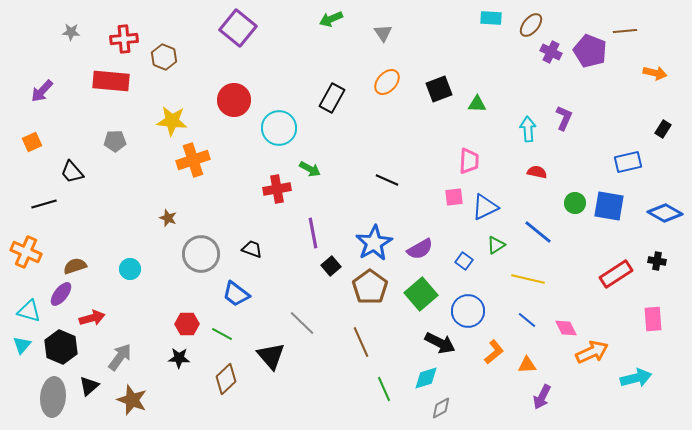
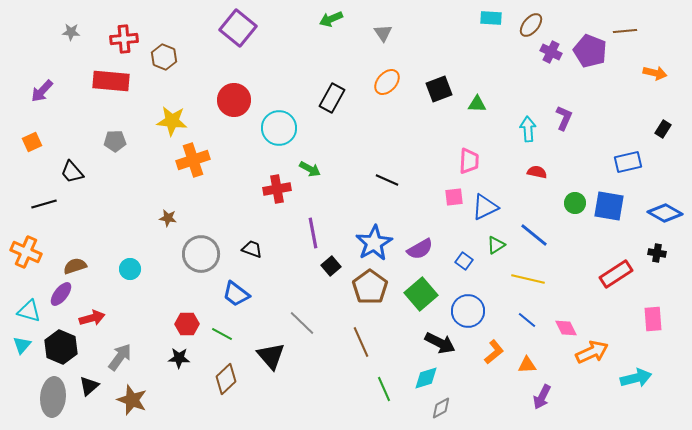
brown star at (168, 218): rotated 12 degrees counterclockwise
blue line at (538, 232): moved 4 px left, 3 px down
black cross at (657, 261): moved 8 px up
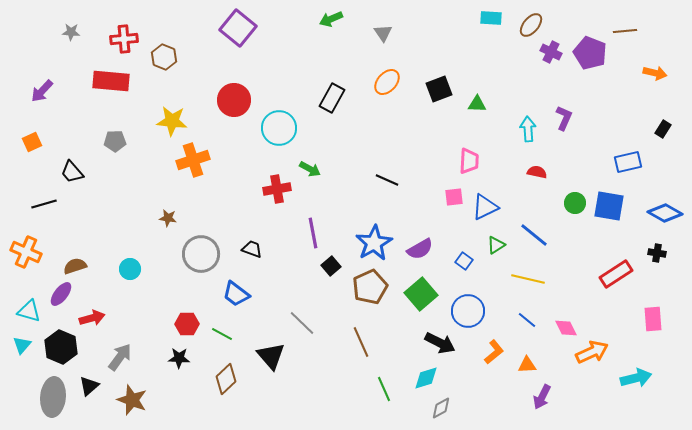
purple pentagon at (590, 51): moved 2 px down
brown pentagon at (370, 287): rotated 12 degrees clockwise
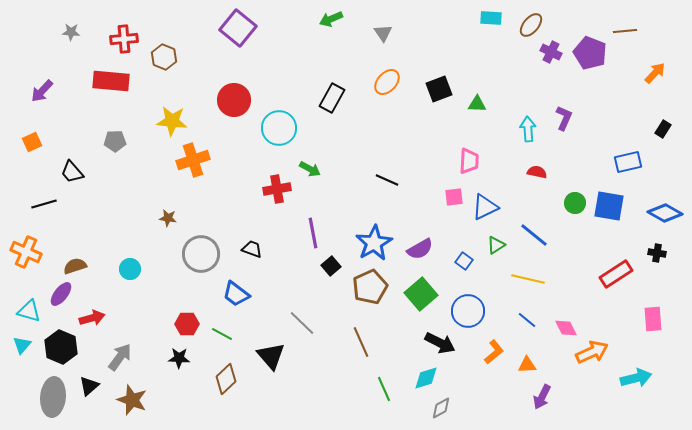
orange arrow at (655, 73): rotated 60 degrees counterclockwise
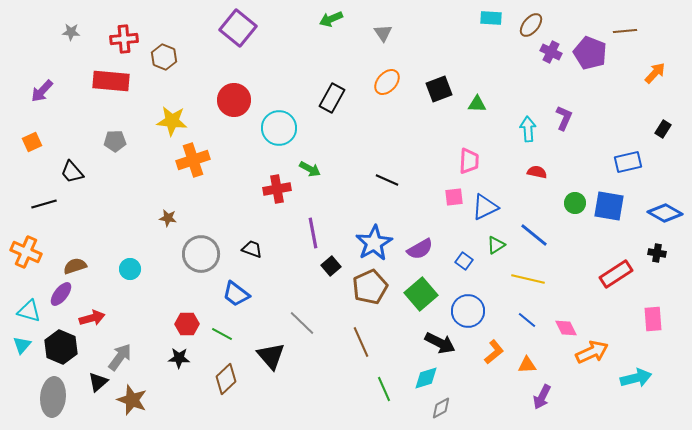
black triangle at (89, 386): moved 9 px right, 4 px up
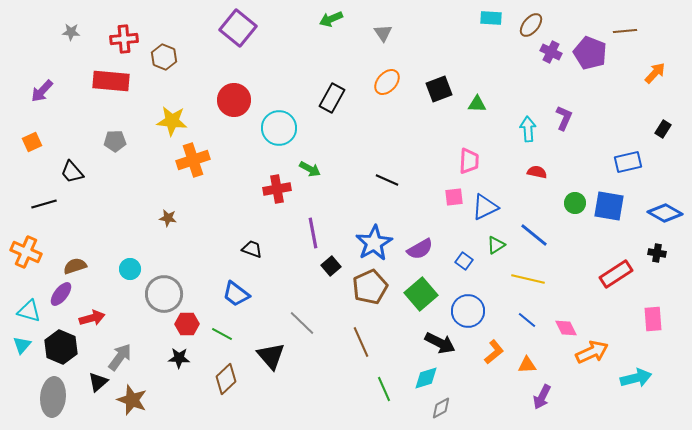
gray circle at (201, 254): moved 37 px left, 40 px down
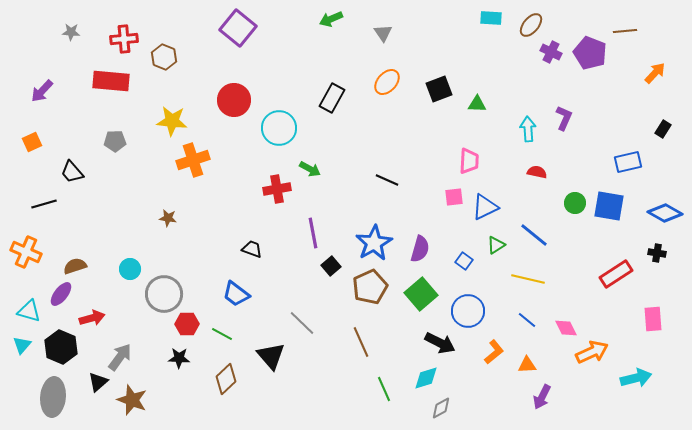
purple semicircle at (420, 249): rotated 44 degrees counterclockwise
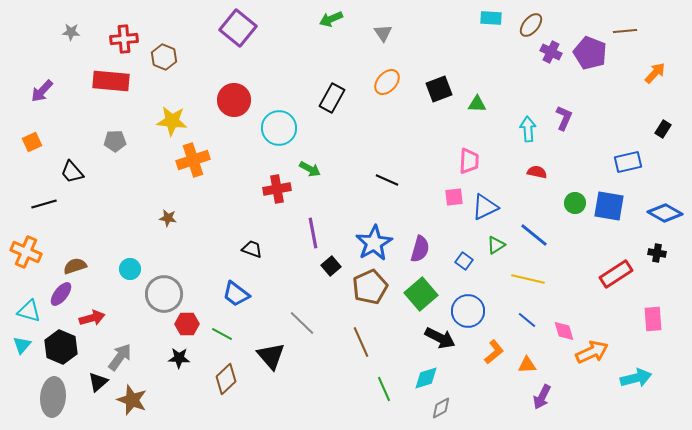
pink diamond at (566, 328): moved 2 px left, 3 px down; rotated 10 degrees clockwise
black arrow at (440, 343): moved 5 px up
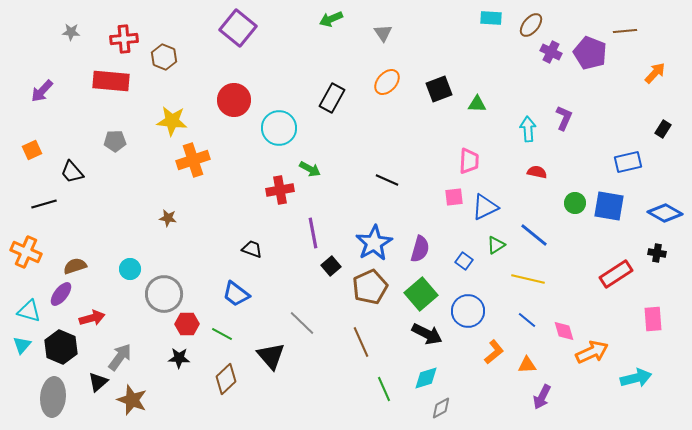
orange square at (32, 142): moved 8 px down
red cross at (277, 189): moved 3 px right, 1 px down
black arrow at (440, 338): moved 13 px left, 4 px up
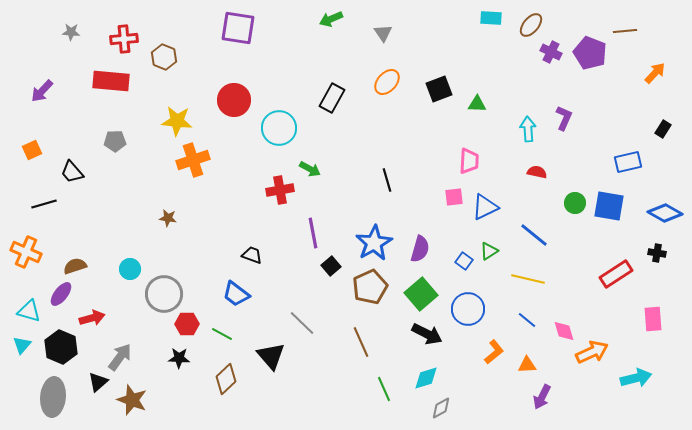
purple square at (238, 28): rotated 30 degrees counterclockwise
yellow star at (172, 121): moved 5 px right
black line at (387, 180): rotated 50 degrees clockwise
green triangle at (496, 245): moved 7 px left, 6 px down
black trapezoid at (252, 249): moved 6 px down
blue circle at (468, 311): moved 2 px up
